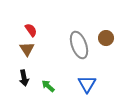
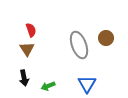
red semicircle: rotated 16 degrees clockwise
green arrow: rotated 64 degrees counterclockwise
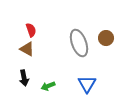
gray ellipse: moved 2 px up
brown triangle: rotated 28 degrees counterclockwise
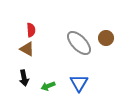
red semicircle: rotated 16 degrees clockwise
gray ellipse: rotated 24 degrees counterclockwise
blue triangle: moved 8 px left, 1 px up
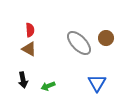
red semicircle: moved 1 px left
brown triangle: moved 2 px right
black arrow: moved 1 px left, 2 px down
blue triangle: moved 18 px right
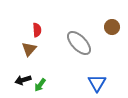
red semicircle: moved 7 px right
brown circle: moved 6 px right, 11 px up
brown triangle: rotated 42 degrees clockwise
black arrow: rotated 84 degrees clockwise
green arrow: moved 8 px left, 1 px up; rotated 32 degrees counterclockwise
